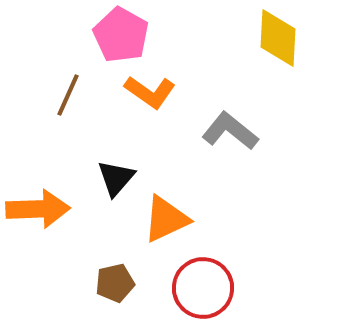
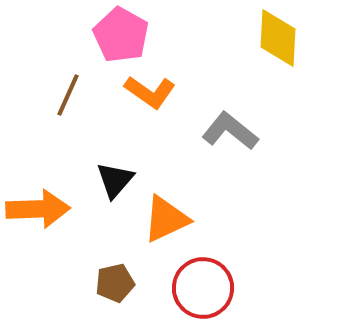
black triangle: moved 1 px left, 2 px down
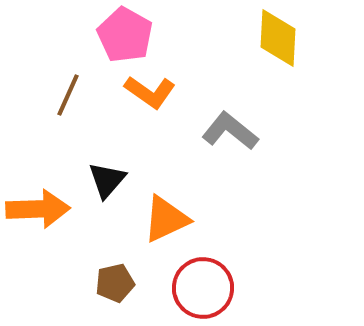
pink pentagon: moved 4 px right
black triangle: moved 8 px left
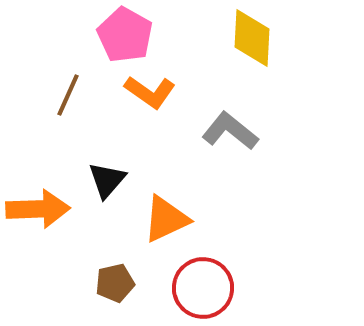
yellow diamond: moved 26 px left
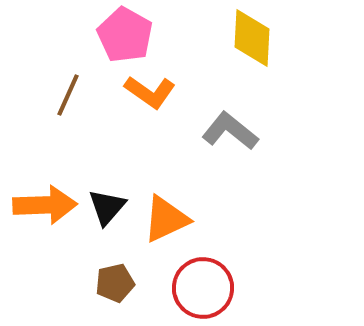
black triangle: moved 27 px down
orange arrow: moved 7 px right, 4 px up
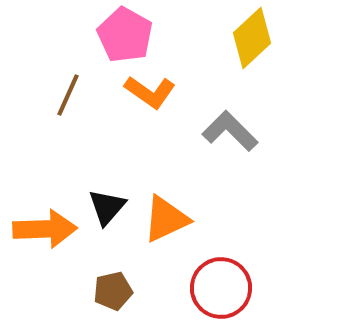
yellow diamond: rotated 44 degrees clockwise
gray L-shape: rotated 6 degrees clockwise
orange arrow: moved 24 px down
brown pentagon: moved 2 px left, 8 px down
red circle: moved 18 px right
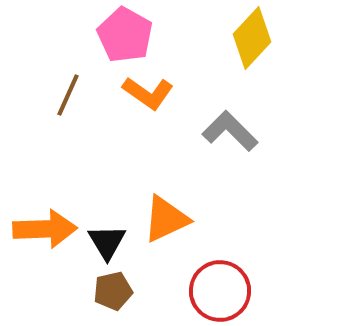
yellow diamond: rotated 4 degrees counterclockwise
orange L-shape: moved 2 px left, 1 px down
black triangle: moved 35 px down; rotated 12 degrees counterclockwise
red circle: moved 1 px left, 3 px down
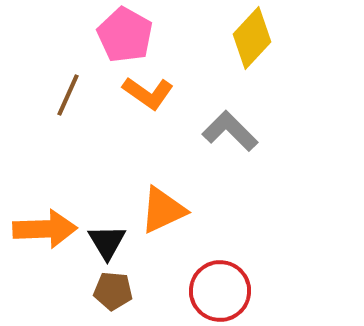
orange triangle: moved 3 px left, 9 px up
brown pentagon: rotated 18 degrees clockwise
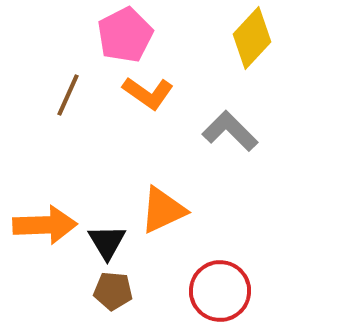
pink pentagon: rotated 16 degrees clockwise
orange arrow: moved 4 px up
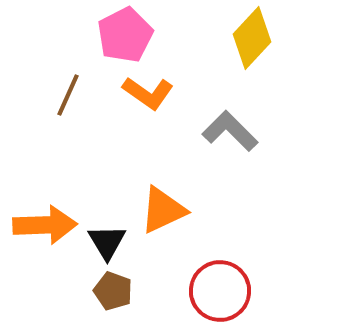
brown pentagon: rotated 15 degrees clockwise
